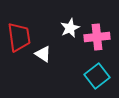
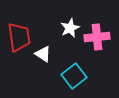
cyan square: moved 23 px left
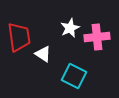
cyan square: rotated 25 degrees counterclockwise
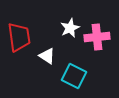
white triangle: moved 4 px right, 2 px down
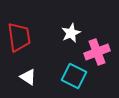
white star: moved 1 px right, 5 px down
pink cross: moved 15 px down; rotated 15 degrees counterclockwise
white triangle: moved 19 px left, 21 px down
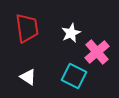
red trapezoid: moved 8 px right, 9 px up
pink cross: rotated 20 degrees counterclockwise
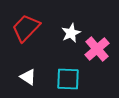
red trapezoid: moved 1 px left; rotated 128 degrees counterclockwise
pink cross: moved 3 px up
cyan square: moved 6 px left, 3 px down; rotated 25 degrees counterclockwise
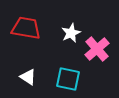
red trapezoid: rotated 56 degrees clockwise
cyan square: rotated 10 degrees clockwise
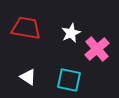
cyan square: moved 1 px right, 1 px down
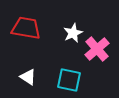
white star: moved 2 px right
